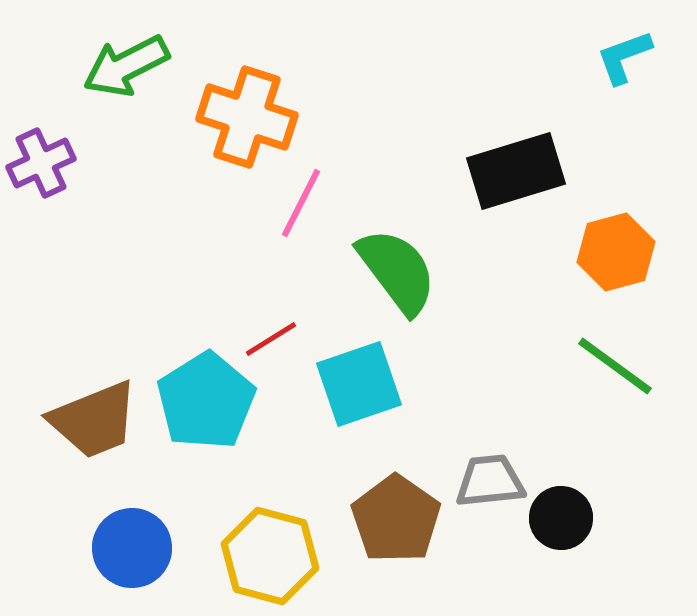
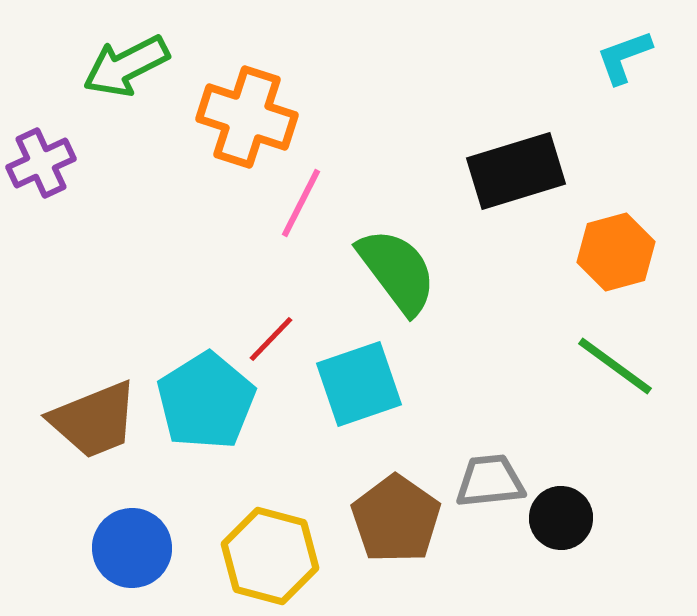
red line: rotated 14 degrees counterclockwise
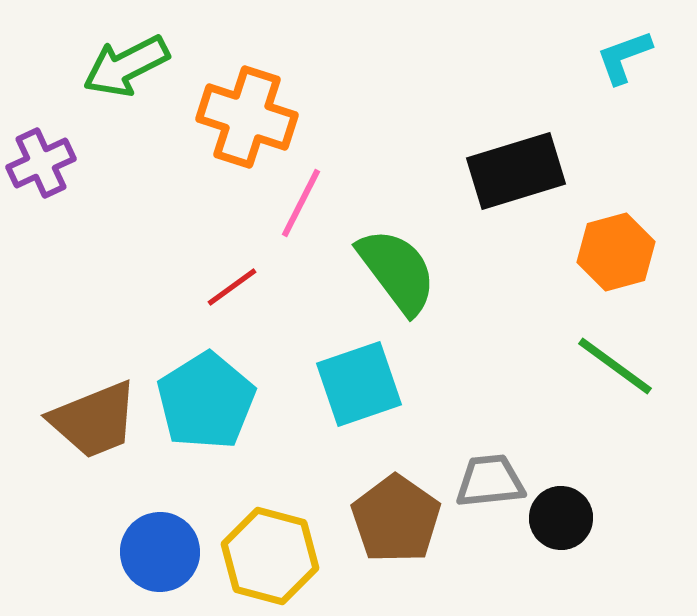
red line: moved 39 px left, 52 px up; rotated 10 degrees clockwise
blue circle: moved 28 px right, 4 px down
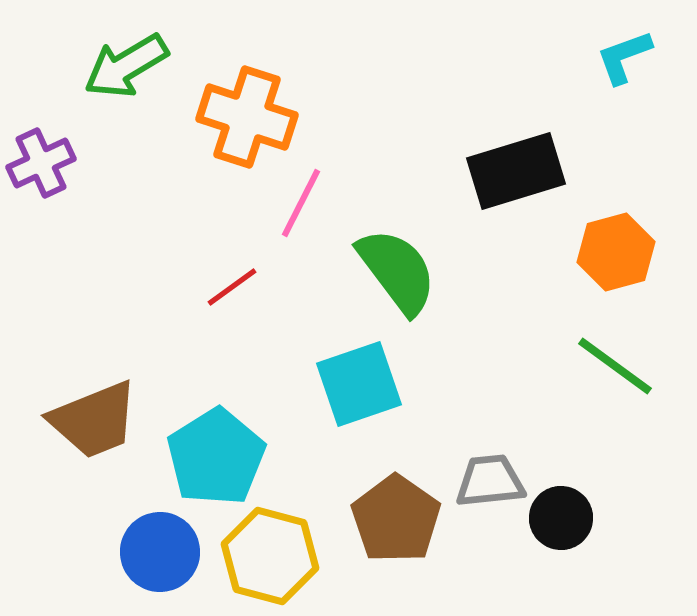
green arrow: rotated 4 degrees counterclockwise
cyan pentagon: moved 10 px right, 56 px down
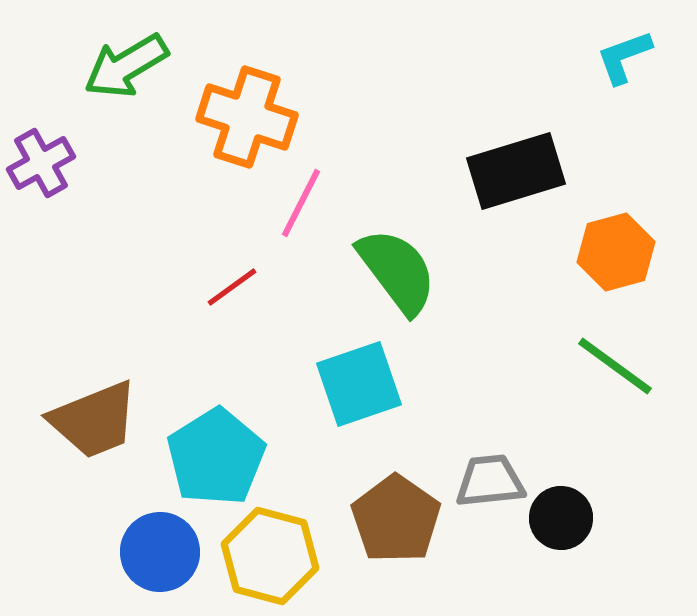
purple cross: rotated 4 degrees counterclockwise
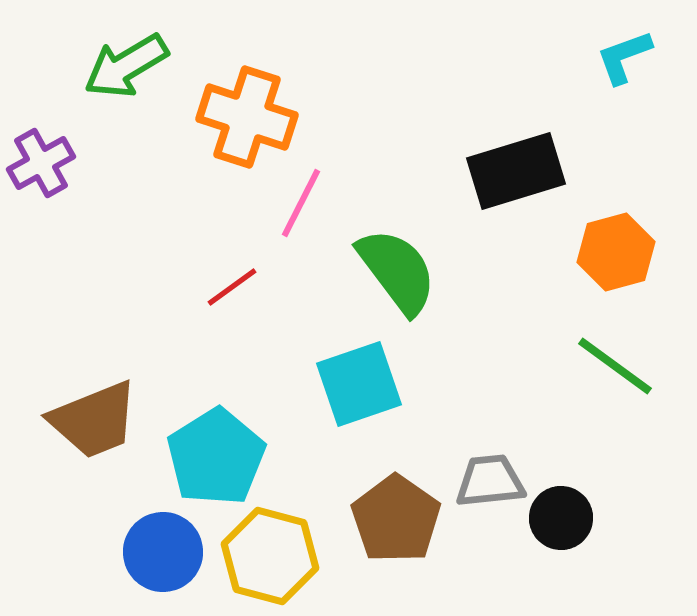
blue circle: moved 3 px right
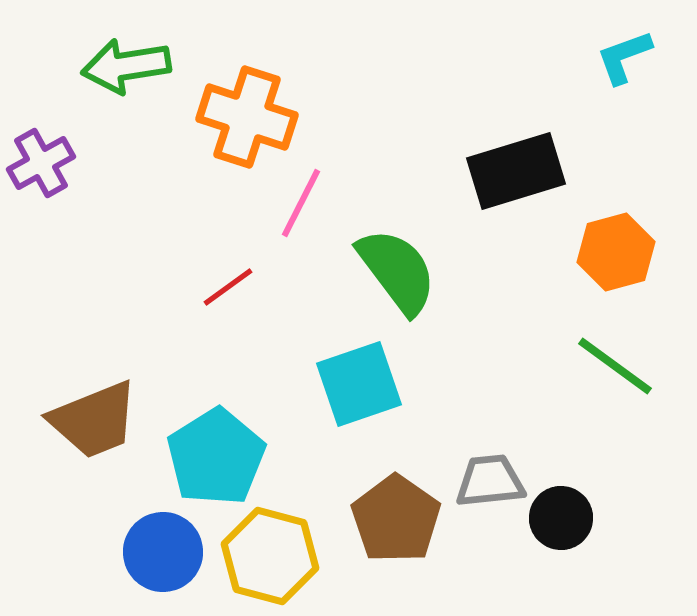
green arrow: rotated 22 degrees clockwise
red line: moved 4 px left
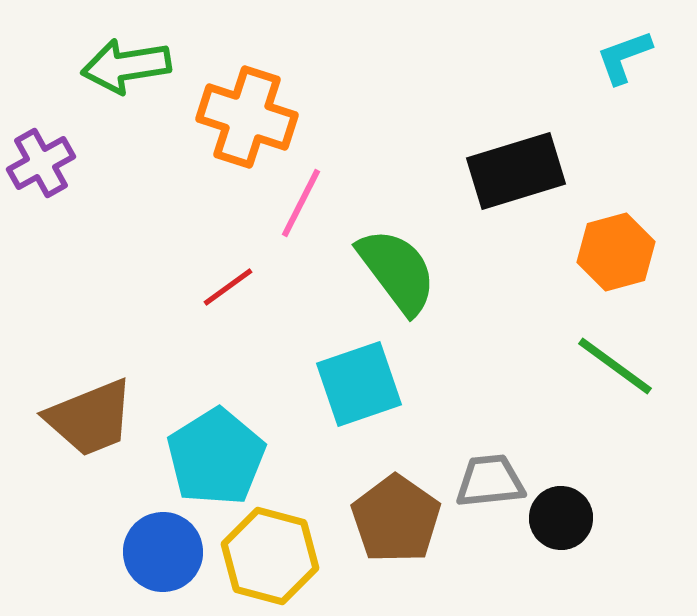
brown trapezoid: moved 4 px left, 2 px up
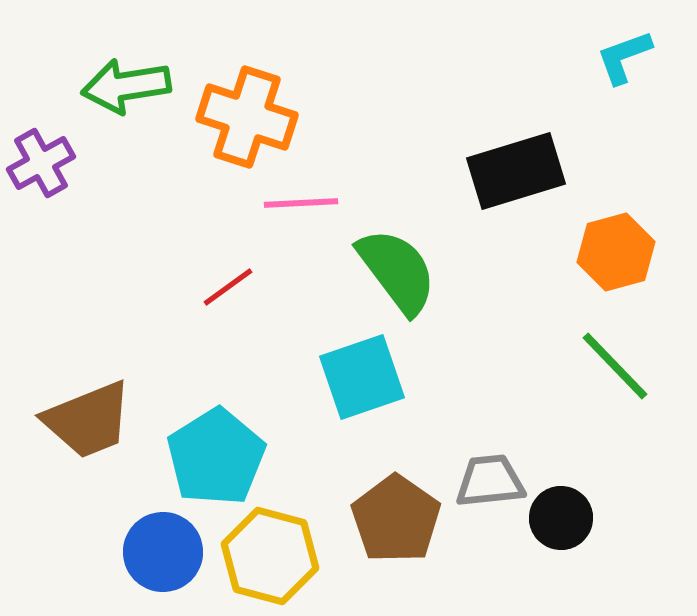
green arrow: moved 20 px down
pink line: rotated 60 degrees clockwise
green line: rotated 10 degrees clockwise
cyan square: moved 3 px right, 7 px up
brown trapezoid: moved 2 px left, 2 px down
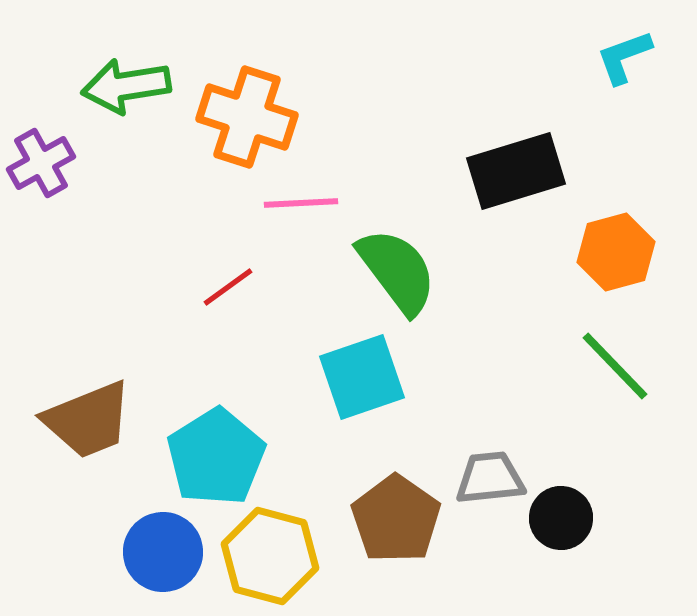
gray trapezoid: moved 3 px up
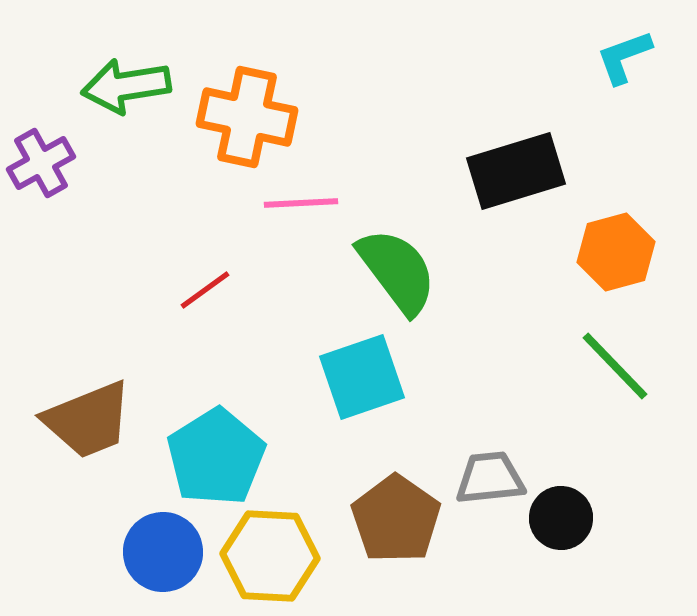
orange cross: rotated 6 degrees counterclockwise
red line: moved 23 px left, 3 px down
yellow hexagon: rotated 12 degrees counterclockwise
